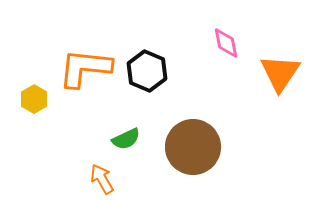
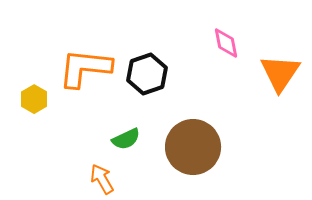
black hexagon: moved 3 px down; rotated 18 degrees clockwise
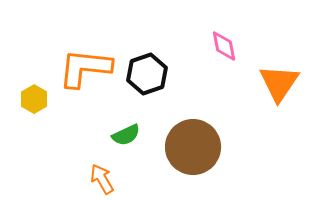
pink diamond: moved 2 px left, 3 px down
orange triangle: moved 1 px left, 10 px down
green semicircle: moved 4 px up
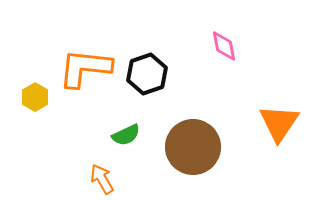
orange triangle: moved 40 px down
yellow hexagon: moved 1 px right, 2 px up
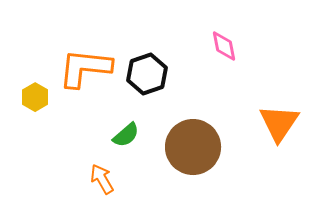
green semicircle: rotated 16 degrees counterclockwise
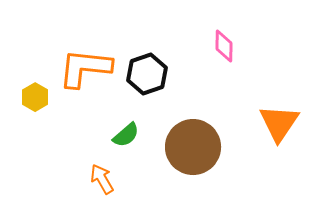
pink diamond: rotated 12 degrees clockwise
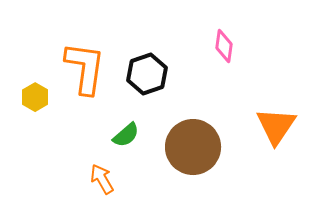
pink diamond: rotated 8 degrees clockwise
orange L-shape: rotated 92 degrees clockwise
orange triangle: moved 3 px left, 3 px down
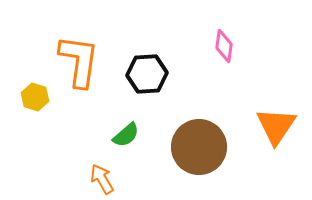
orange L-shape: moved 6 px left, 7 px up
black hexagon: rotated 15 degrees clockwise
yellow hexagon: rotated 12 degrees counterclockwise
brown circle: moved 6 px right
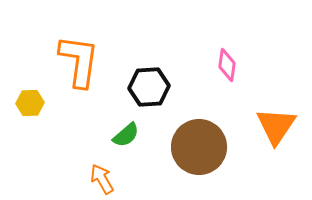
pink diamond: moved 3 px right, 19 px down
black hexagon: moved 2 px right, 13 px down
yellow hexagon: moved 5 px left, 6 px down; rotated 20 degrees counterclockwise
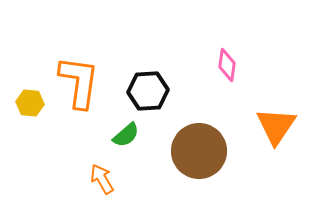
orange L-shape: moved 21 px down
black hexagon: moved 1 px left, 4 px down
yellow hexagon: rotated 8 degrees clockwise
brown circle: moved 4 px down
